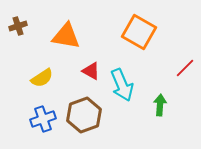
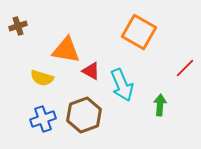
orange triangle: moved 14 px down
yellow semicircle: rotated 50 degrees clockwise
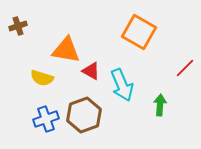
blue cross: moved 3 px right
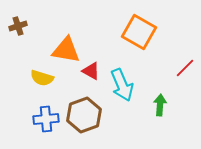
blue cross: rotated 15 degrees clockwise
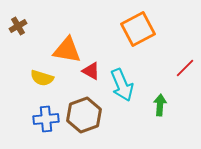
brown cross: rotated 12 degrees counterclockwise
orange square: moved 1 px left, 3 px up; rotated 32 degrees clockwise
orange triangle: moved 1 px right
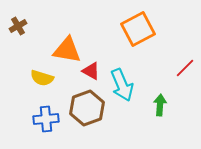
brown hexagon: moved 3 px right, 7 px up
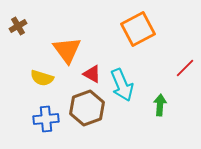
orange triangle: rotated 44 degrees clockwise
red triangle: moved 1 px right, 3 px down
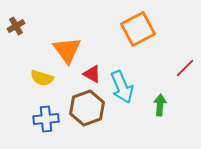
brown cross: moved 2 px left
cyan arrow: moved 2 px down
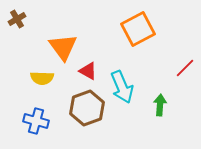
brown cross: moved 1 px right, 7 px up
orange triangle: moved 4 px left, 3 px up
red triangle: moved 4 px left, 3 px up
yellow semicircle: rotated 15 degrees counterclockwise
blue cross: moved 10 px left, 2 px down; rotated 20 degrees clockwise
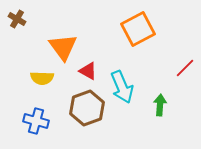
brown cross: rotated 30 degrees counterclockwise
